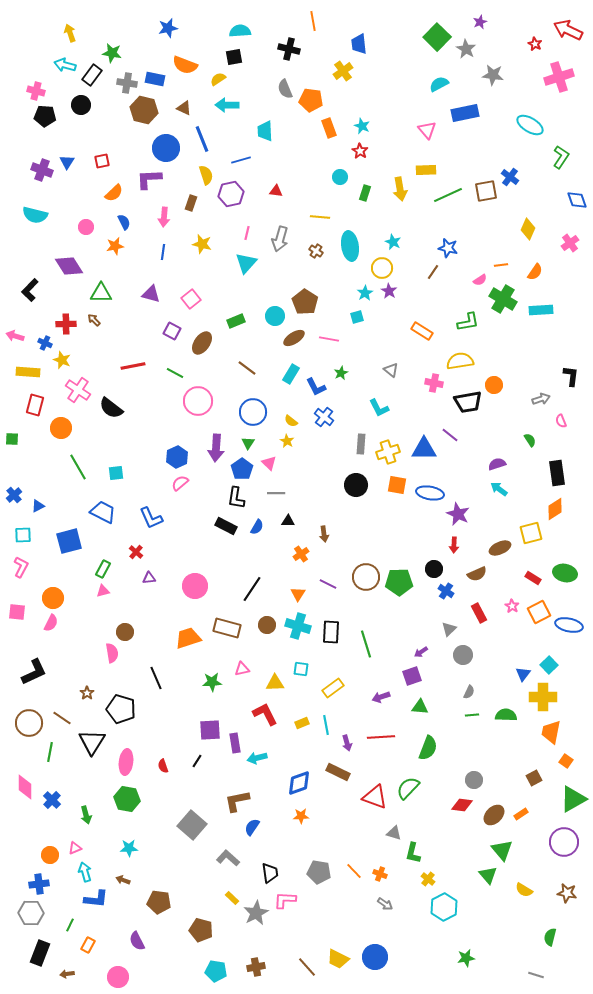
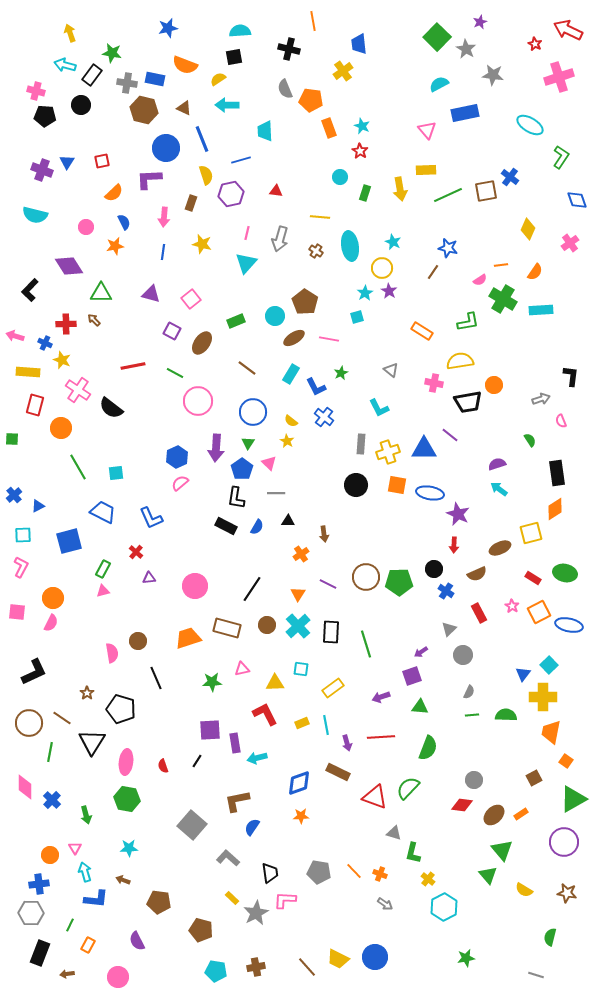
cyan cross at (298, 626): rotated 30 degrees clockwise
brown circle at (125, 632): moved 13 px right, 9 px down
pink triangle at (75, 848): rotated 40 degrees counterclockwise
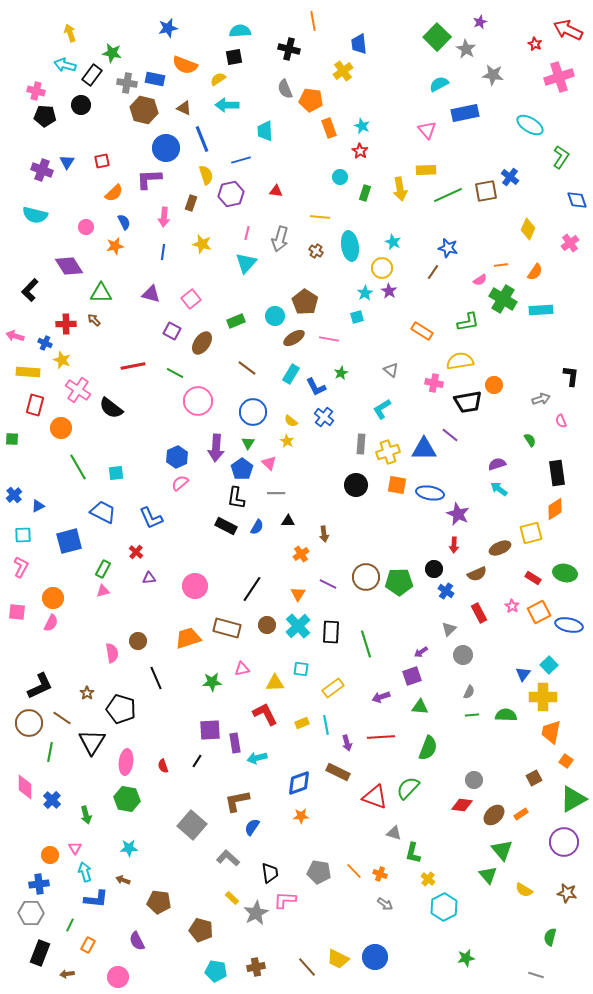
cyan L-shape at (379, 408): moved 3 px right, 1 px down; rotated 85 degrees clockwise
black L-shape at (34, 672): moved 6 px right, 14 px down
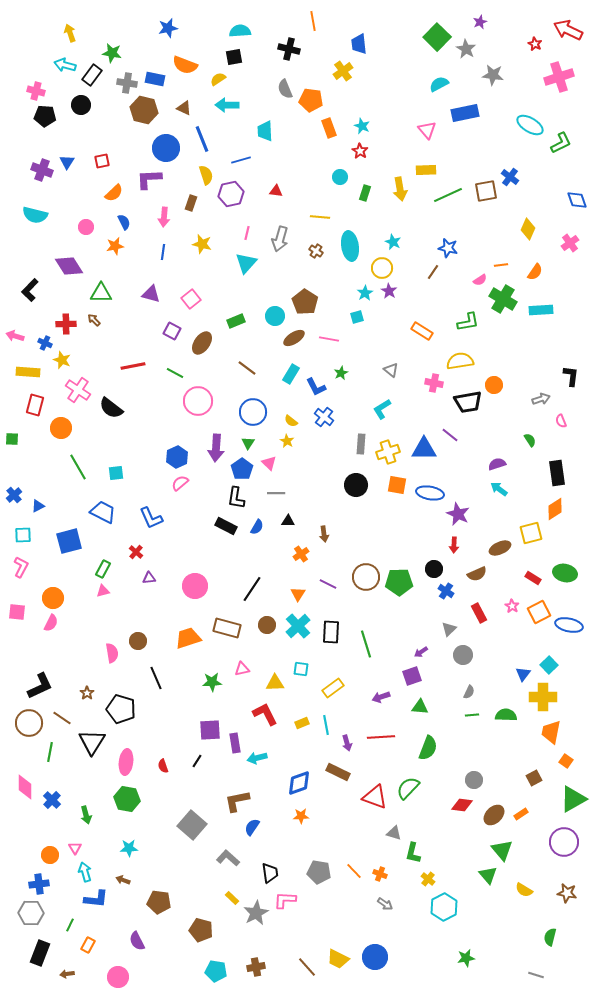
green L-shape at (561, 157): moved 14 px up; rotated 30 degrees clockwise
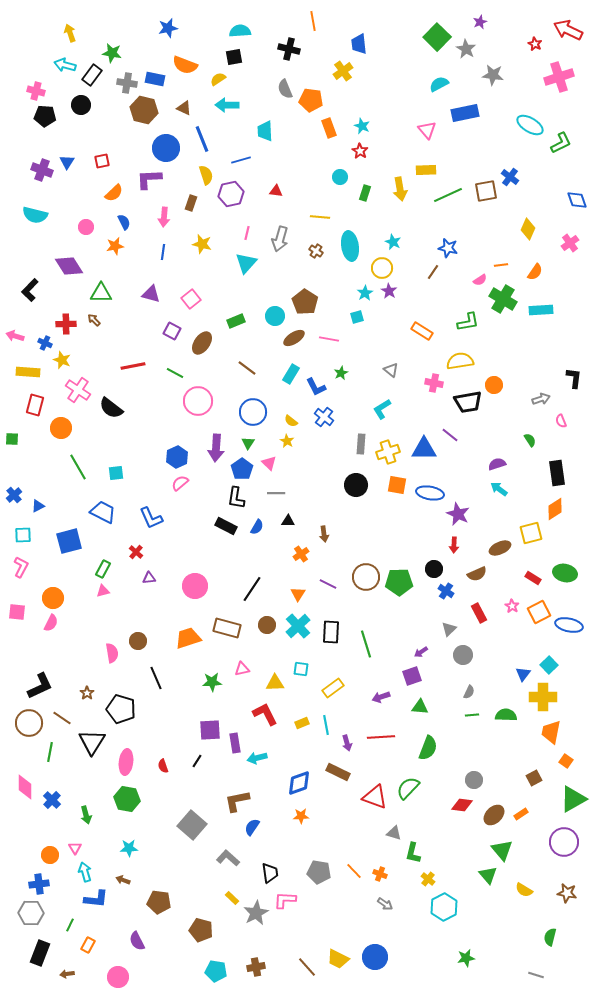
black L-shape at (571, 376): moved 3 px right, 2 px down
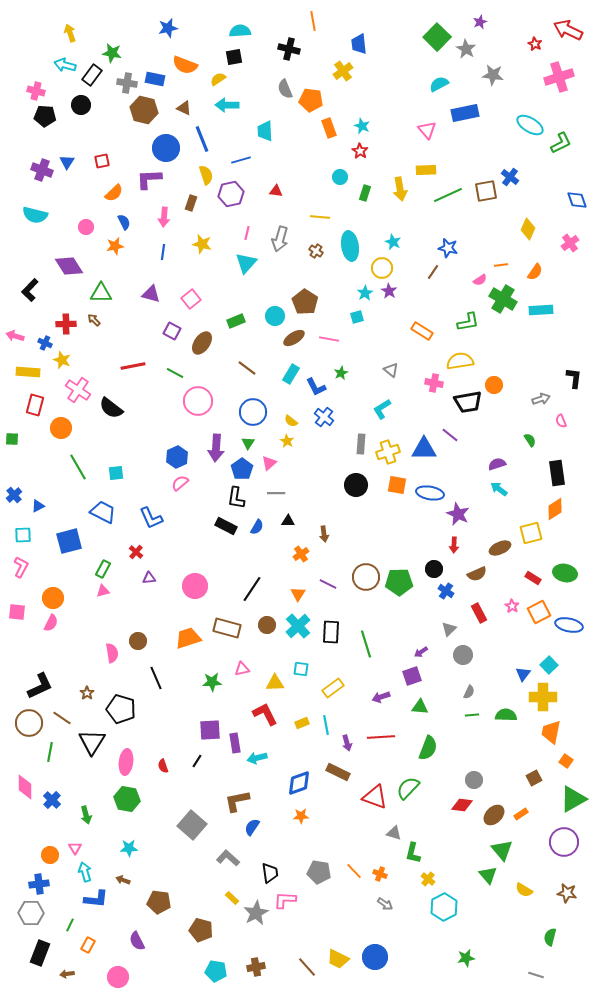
pink triangle at (269, 463): rotated 35 degrees clockwise
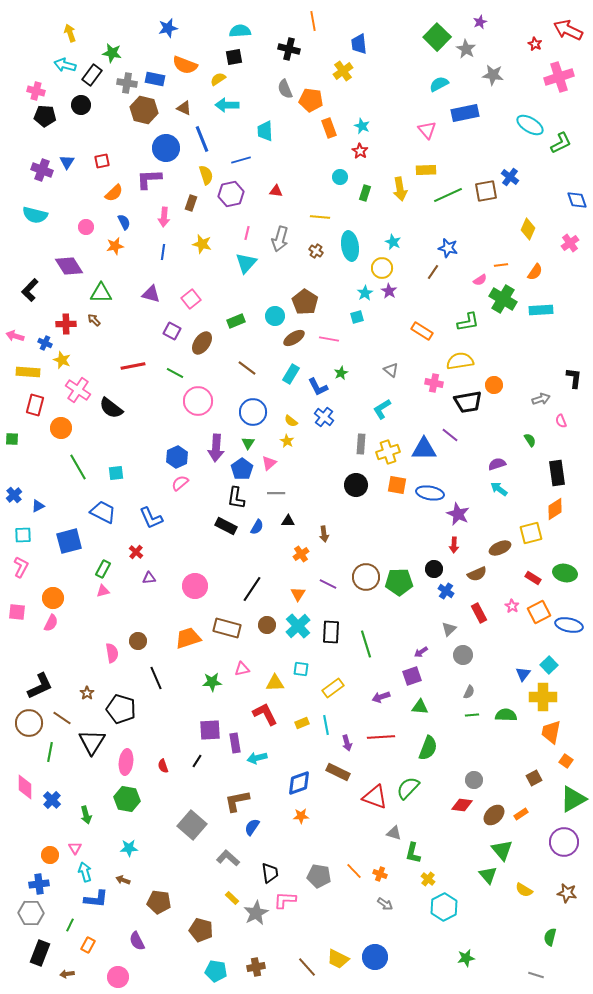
blue L-shape at (316, 387): moved 2 px right
gray pentagon at (319, 872): moved 4 px down
